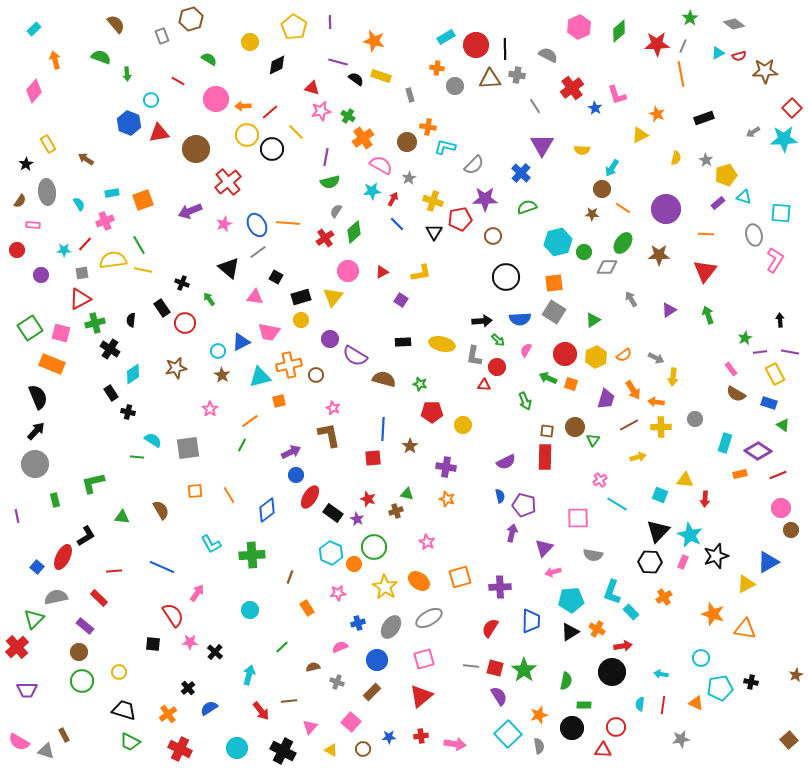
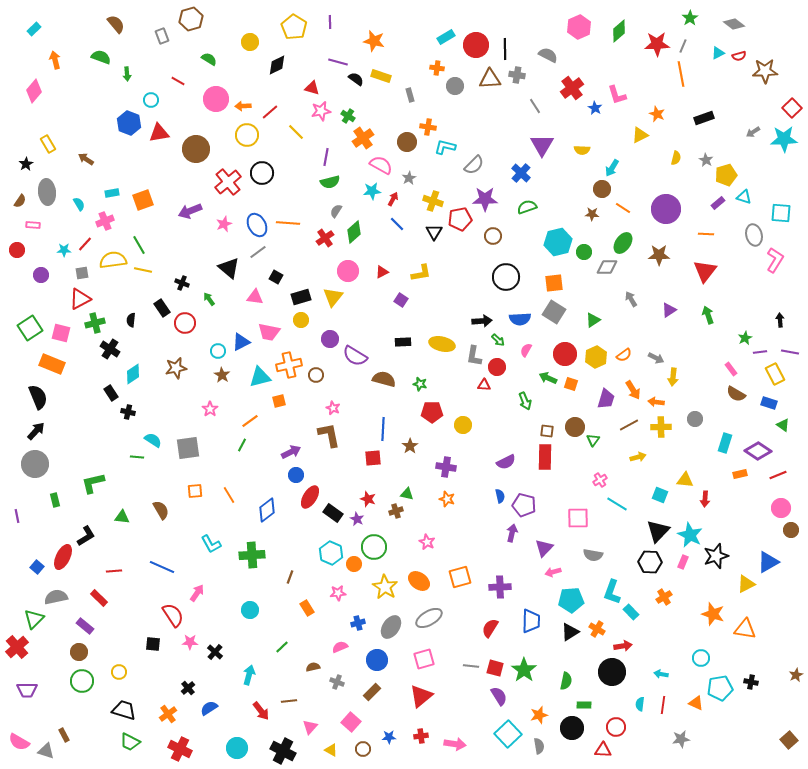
black circle at (272, 149): moved 10 px left, 24 px down
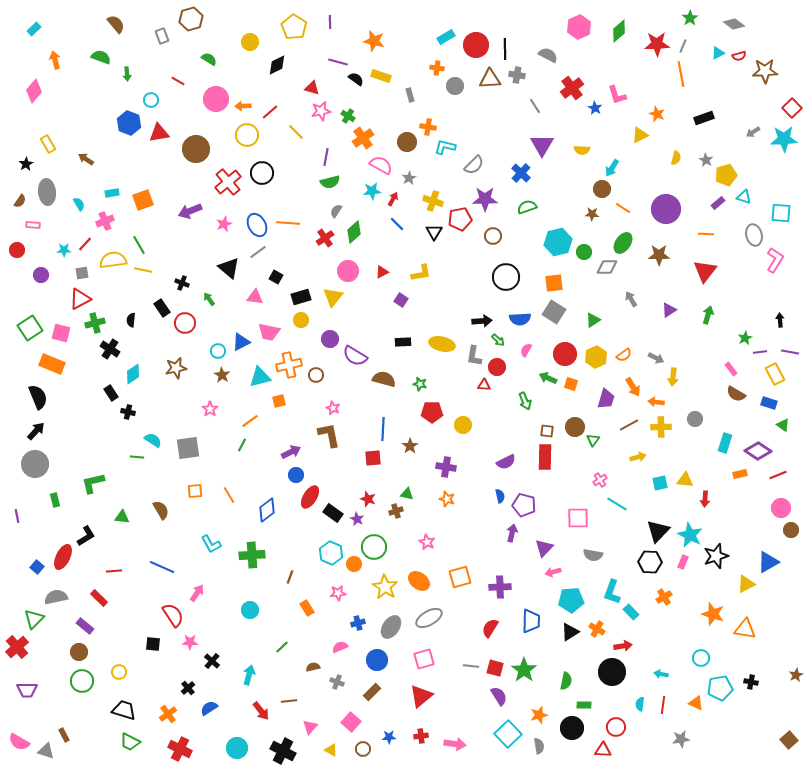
green arrow at (708, 315): rotated 36 degrees clockwise
orange arrow at (633, 390): moved 3 px up
cyan square at (660, 495): moved 12 px up; rotated 35 degrees counterclockwise
black cross at (215, 652): moved 3 px left, 9 px down
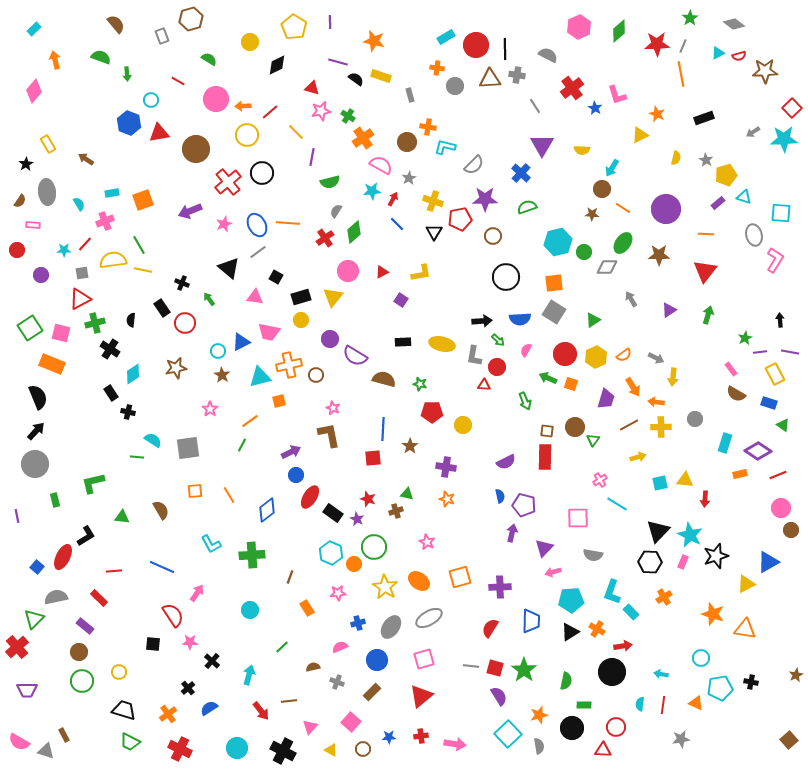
purple line at (326, 157): moved 14 px left
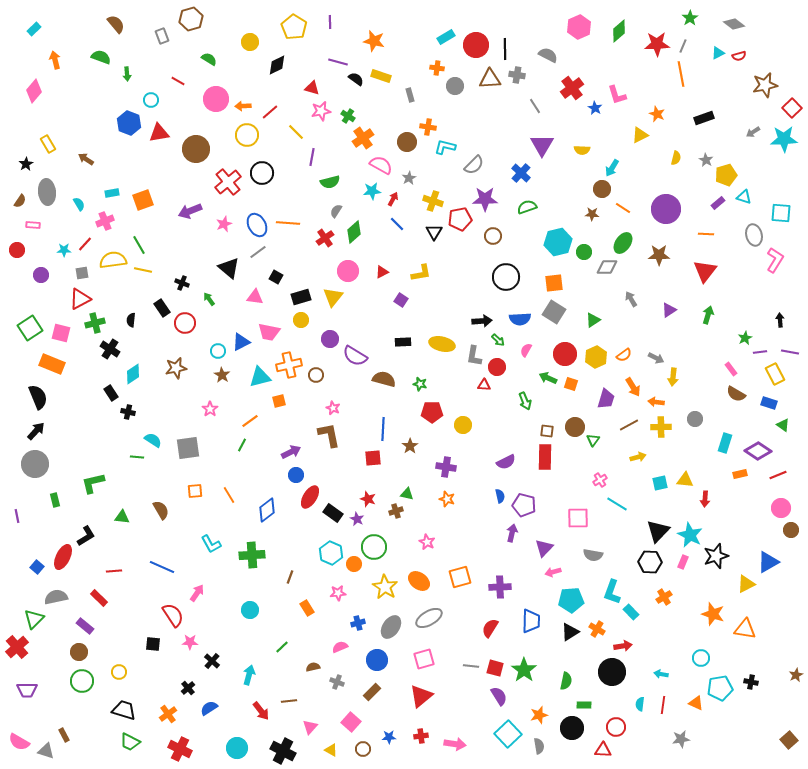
brown star at (765, 71): moved 14 px down; rotated 10 degrees counterclockwise
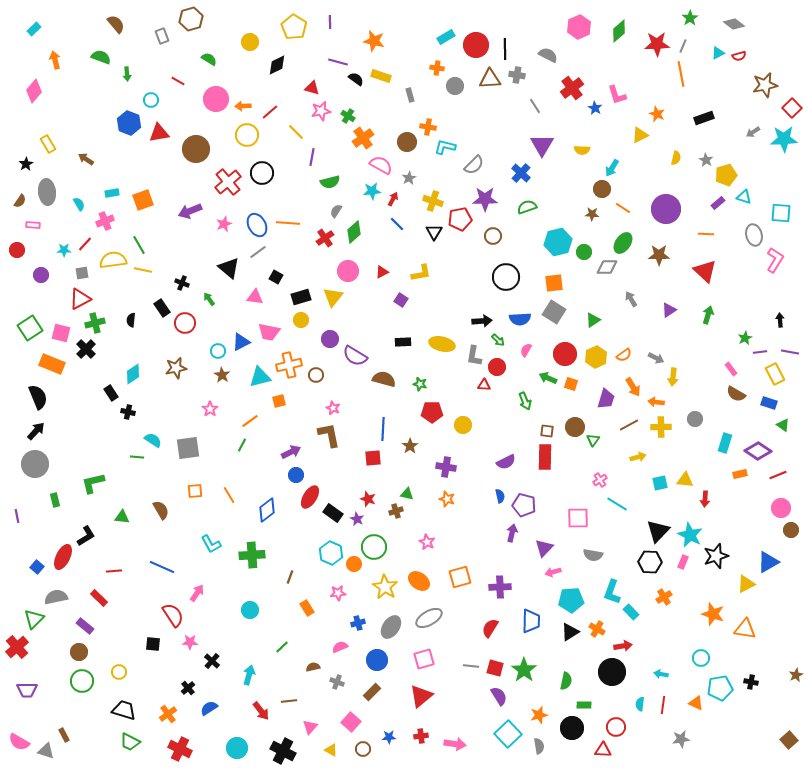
red triangle at (705, 271): rotated 25 degrees counterclockwise
black cross at (110, 349): moved 24 px left; rotated 12 degrees clockwise
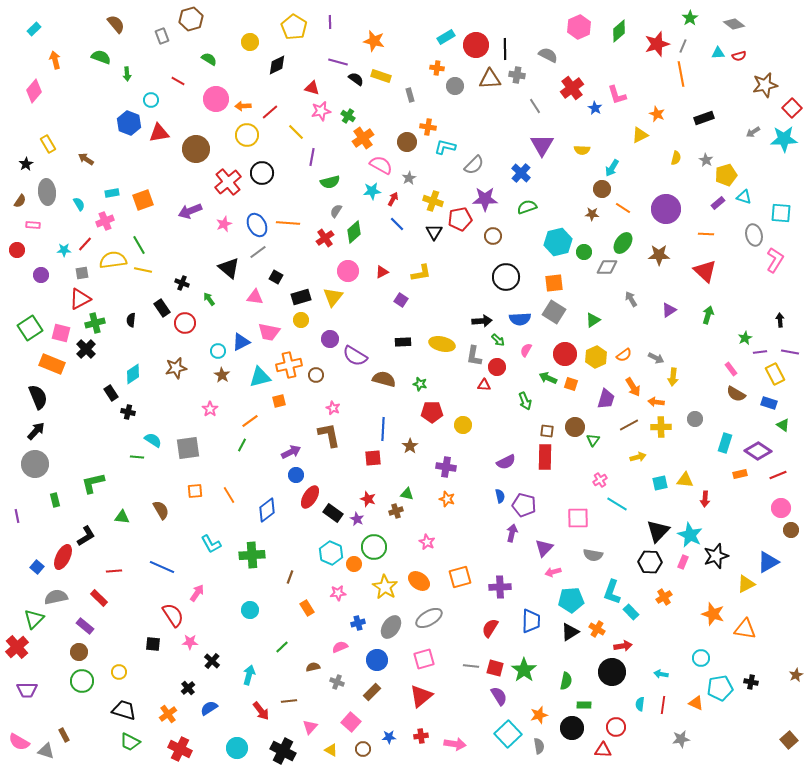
red star at (657, 44): rotated 15 degrees counterclockwise
cyan triangle at (718, 53): rotated 24 degrees clockwise
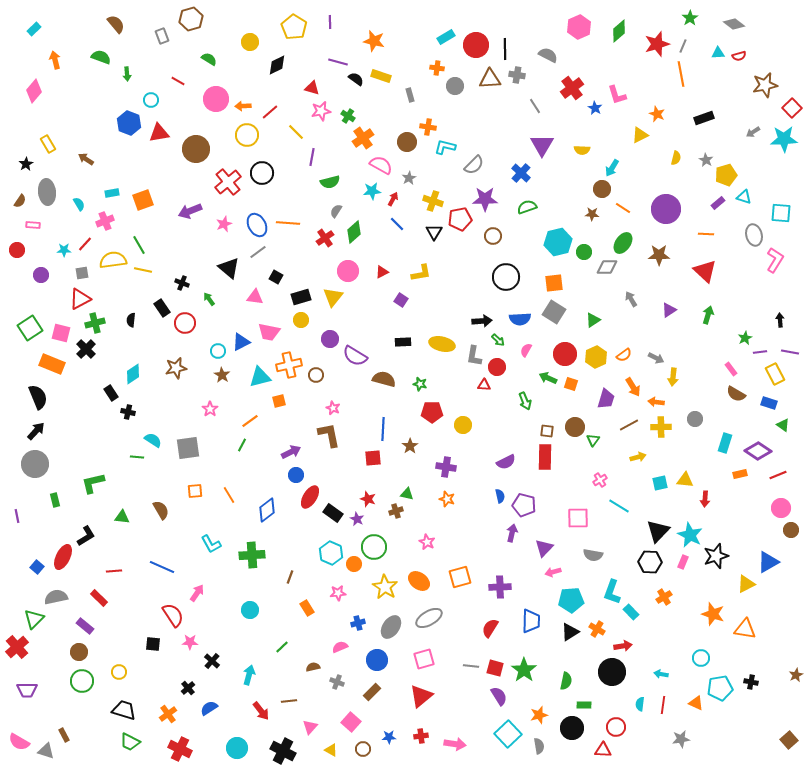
cyan line at (617, 504): moved 2 px right, 2 px down
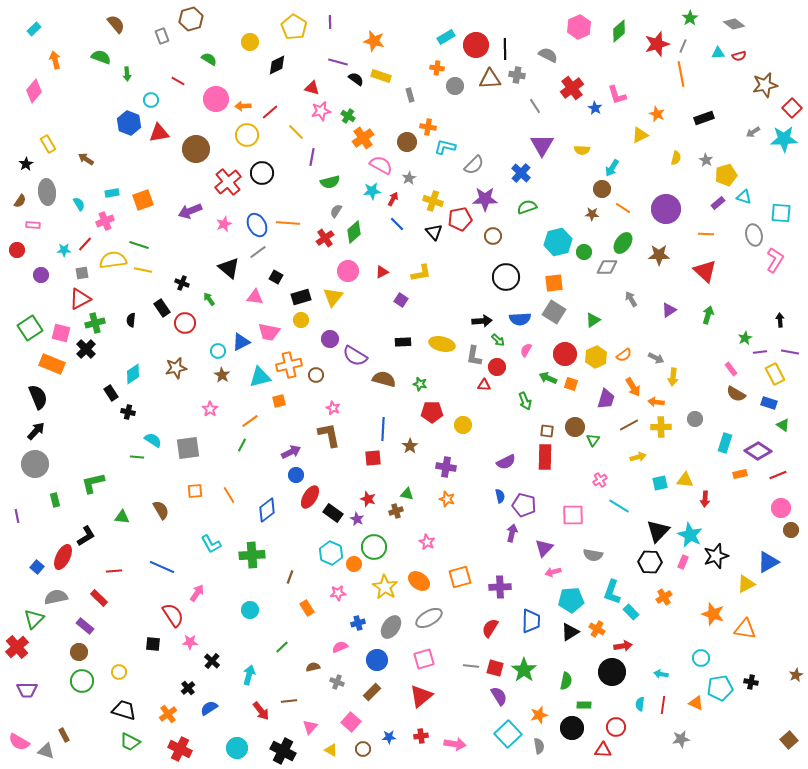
black triangle at (434, 232): rotated 12 degrees counterclockwise
green line at (139, 245): rotated 42 degrees counterclockwise
pink square at (578, 518): moved 5 px left, 3 px up
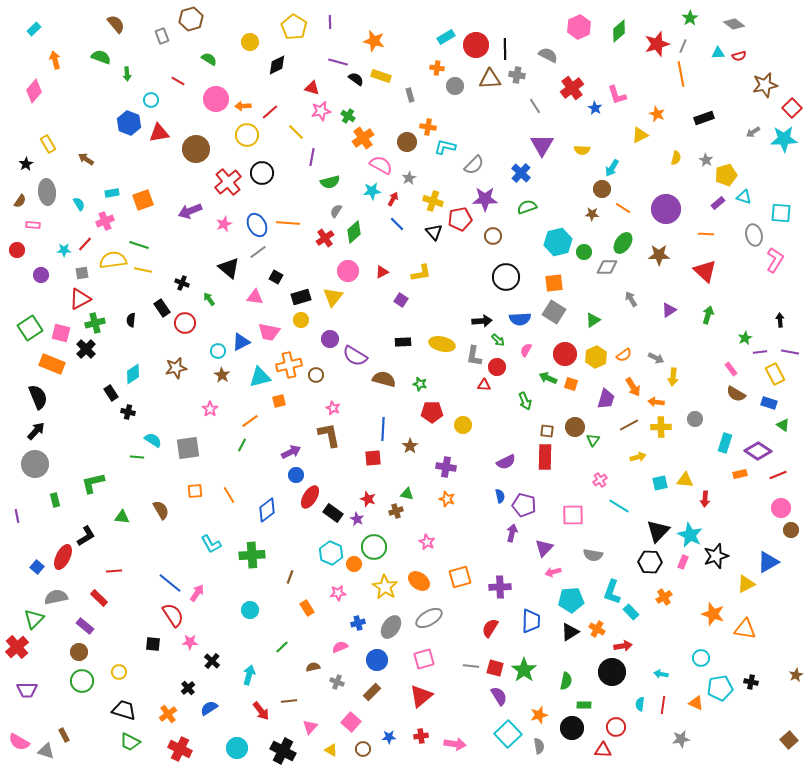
blue line at (162, 567): moved 8 px right, 16 px down; rotated 15 degrees clockwise
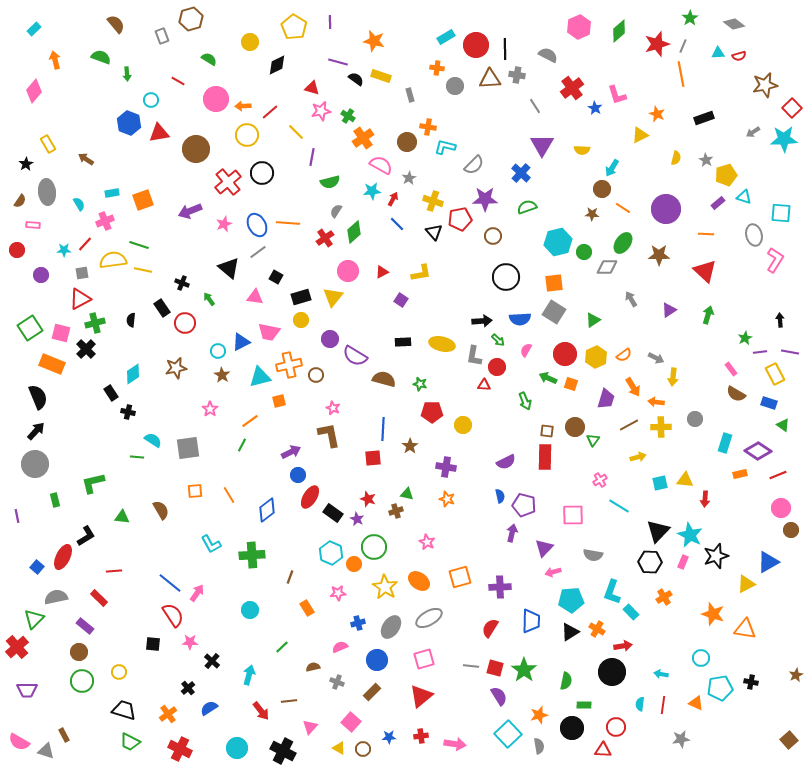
blue circle at (296, 475): moved 2 px right
yellow triangle at (331, 750): moved 8 px right, 2 px up
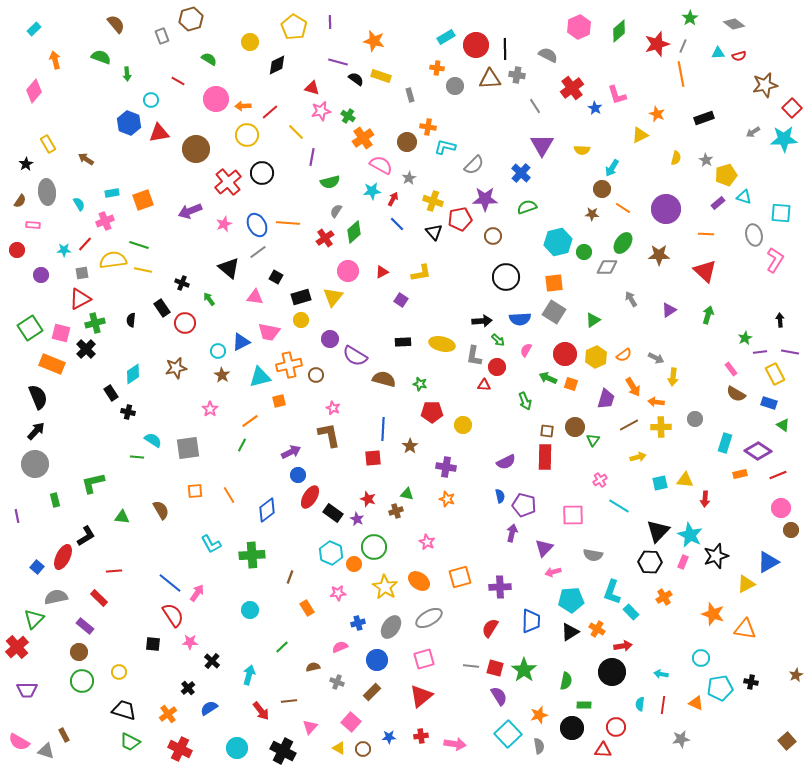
brown square at (789, 740): moved 2 px left, 1 px down
